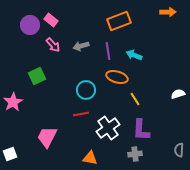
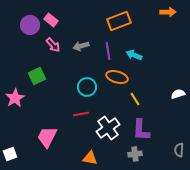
cyan circle: moved 1 px right, 3 px up
pink star: moved 2 px right, 4 px up
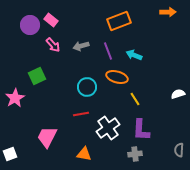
purple line: rotated 12 degrees counterclockwise
orange triangle: moved 6 px left, 4 px up
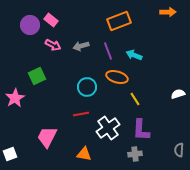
pink arrow: rotated 21 degrees counterclockwise
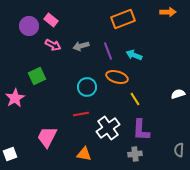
orange rectangle: moved 4 px right, 2 px up
purple circle: moved 1 px left, 1 px down
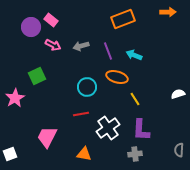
purple circle: moved 2 px right, 1 px down
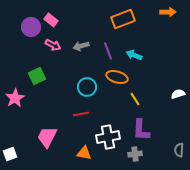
white cross: moved 9 px down; rotated 25 degrees clockwise
orange triangle: moved 1 px up
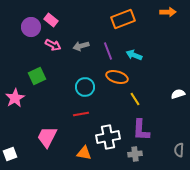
cyan circle: moved 2 px left
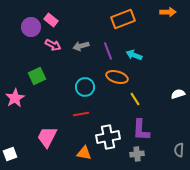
gray cross: moved 2 px right
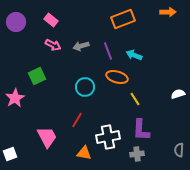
purple circle: moved 15 px left, 5 px up
red line: moved 4 px left, 6 px down; rotated 49 degrees counterclockwise
pink trapezoid: rotated 125 degrees clockwise
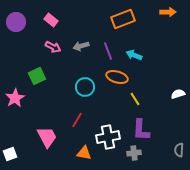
pink arrow: moved 2 px down
gray cross: moved 3 px left, 1 px up
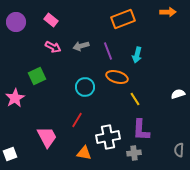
cyan arrow: moved 3 px right; rotated 98 degrees counterclockwise
